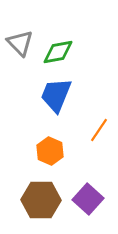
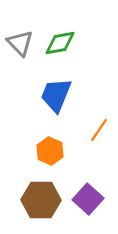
green diamond: moved 2 px right, 9 px up
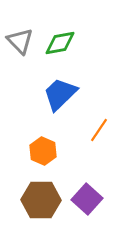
gray triangle: moved 2 px up
blue trapezoid: moved 4 px right, 1 px up; rotated 24 degrees clockwise
orange hexagon: moved 7 px left
purple square: moved 1 px left
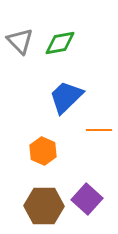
blue trapezoid: moved 6 px right, 3 px down
orange line: rotated 55 degrees clockwise
brown hexagon: moved 3 px right, 6 px down
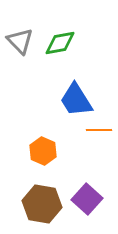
blue trapezoid: moved 10 px right, 3 px down; rotated 78 degrees counterclockwise
brown hexagon: moved 2 px left, 2 px up; rotated 9 degrees clockwise
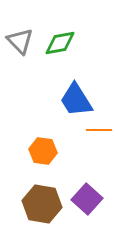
orange hexagon: rotated 16 degrees counterclockwise
